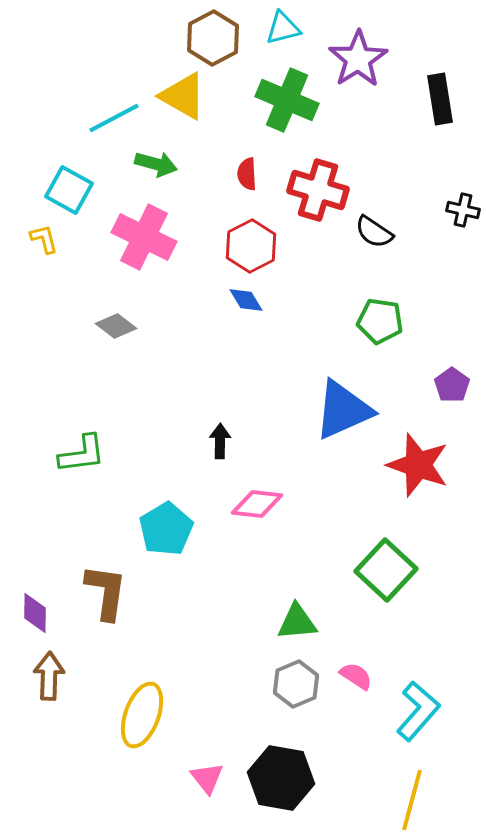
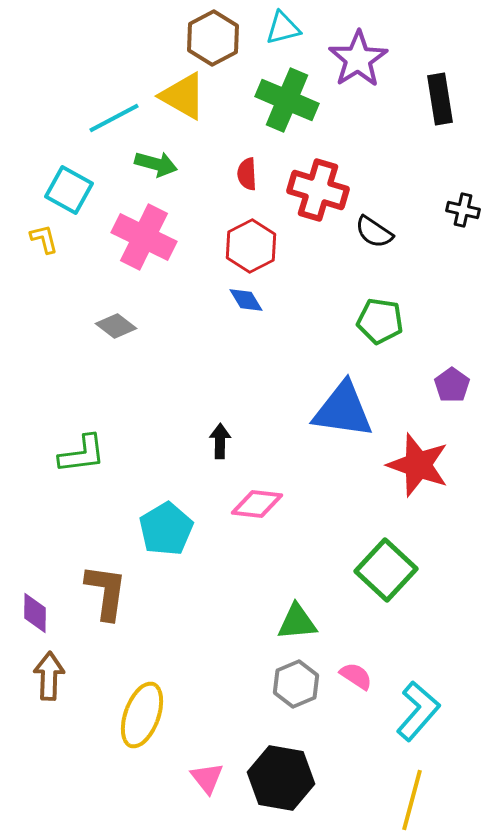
blue triangle: rotated 32 degrees clockwise
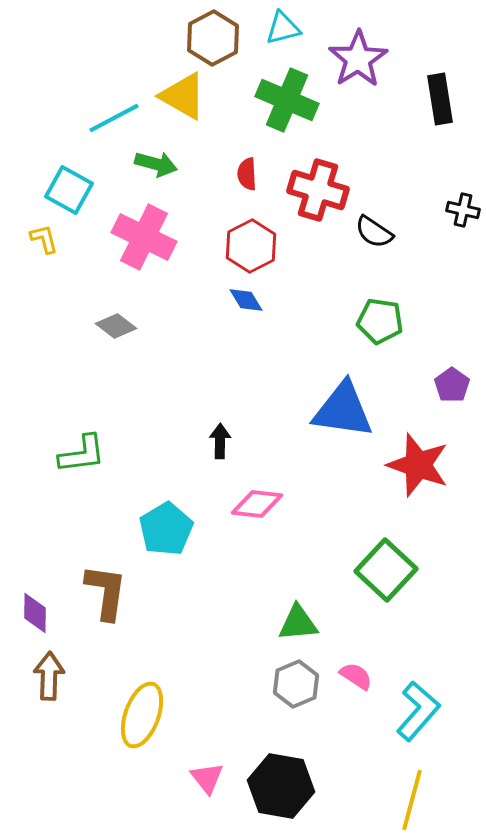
green triangle: moved 1 px right, 1 px down
black hexagon: moved 8 px down
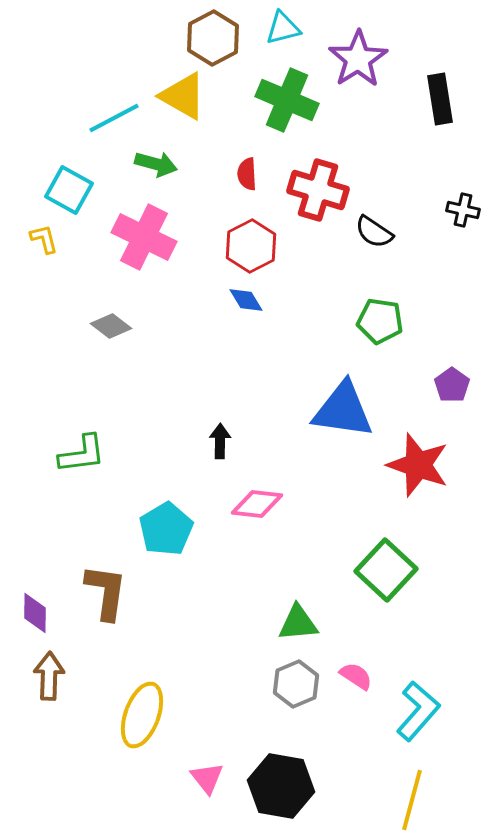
gray diamond: moved 5 px left
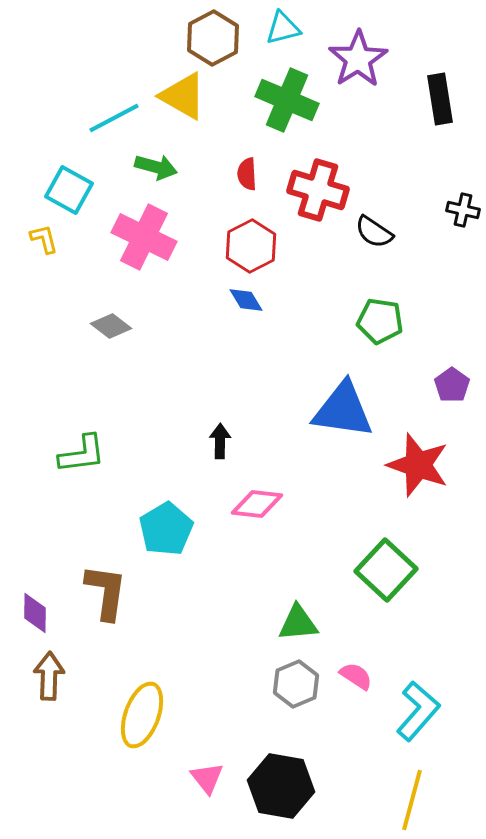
green arrow: moved 3 px down
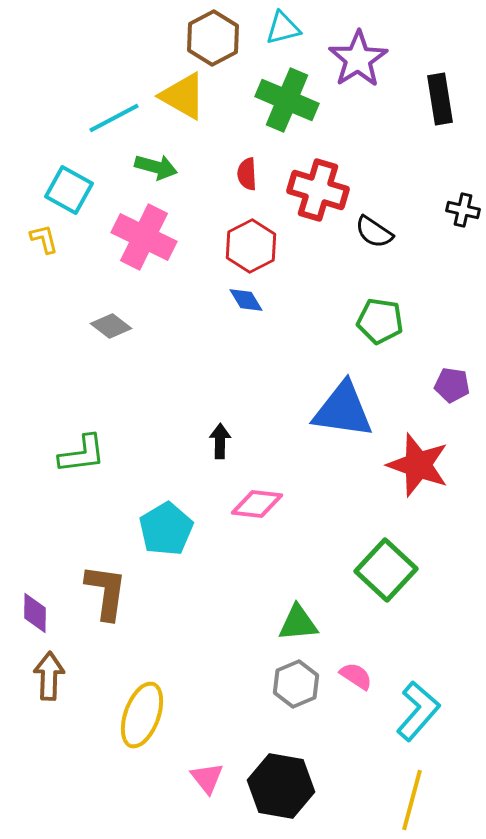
purple pentagon: rotated 28 degrees counterclockwise
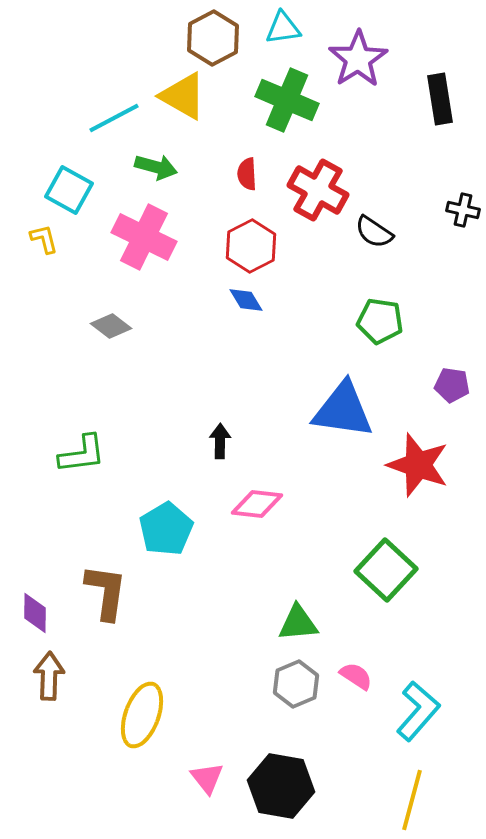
cyan triangle: rotated 6 degrees clockwise
red cross: rotated 12 degrees clockwise
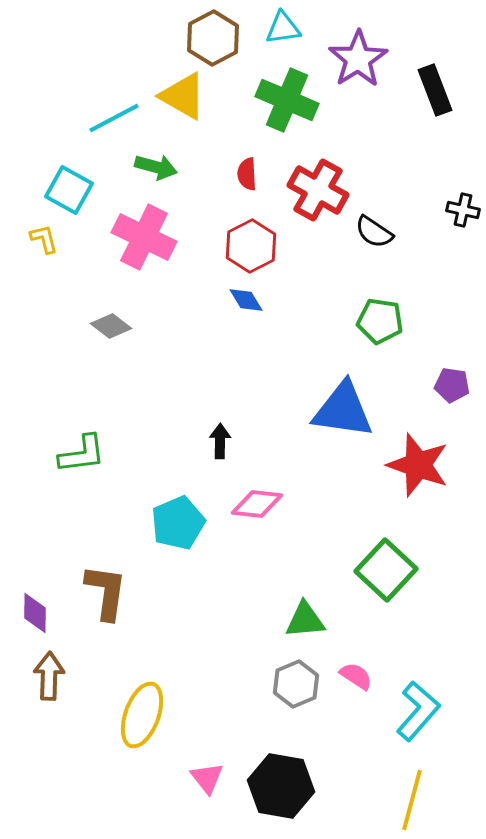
black rectangle: moved 5 px left, 9 px up; rotated 12 degrees counterclockwise
cyan pentagon: moved 12 px right, 6 px up; rotated 8 degrees clockwise
green triangle: moved 7 px right, 3 px up
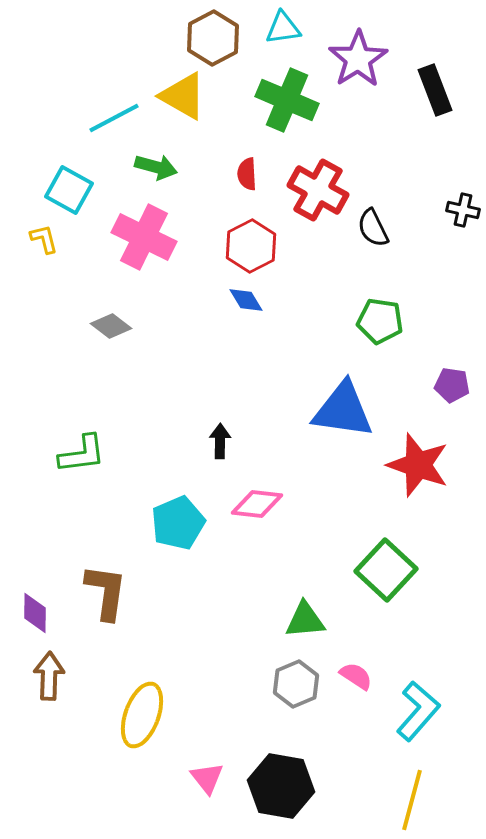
black semicircle: moved 1 px left, 4 px up; rotated 30 degrees clockwise
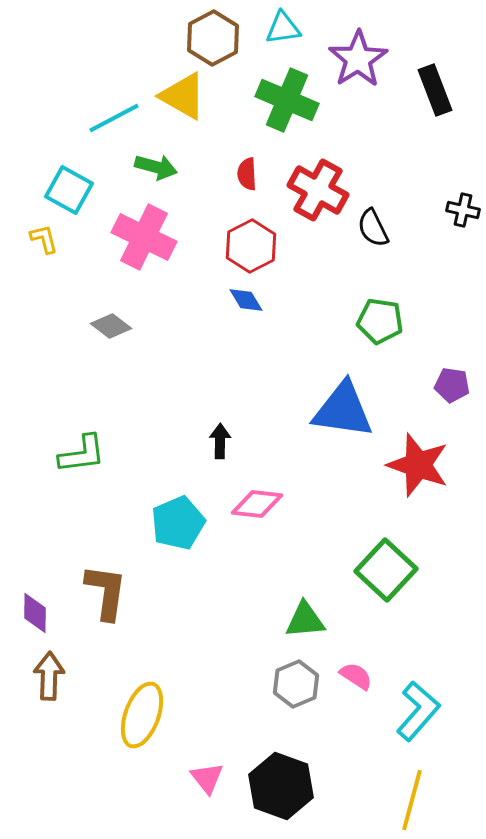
black hexagon: rotated 10 degrees clockwise
